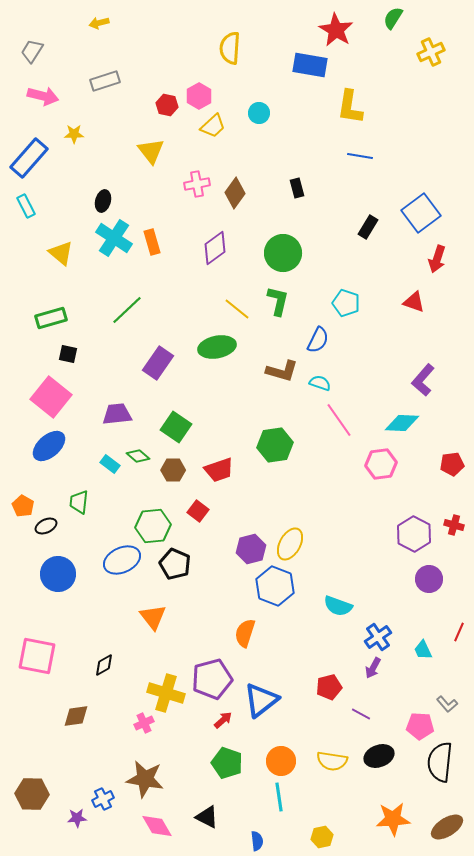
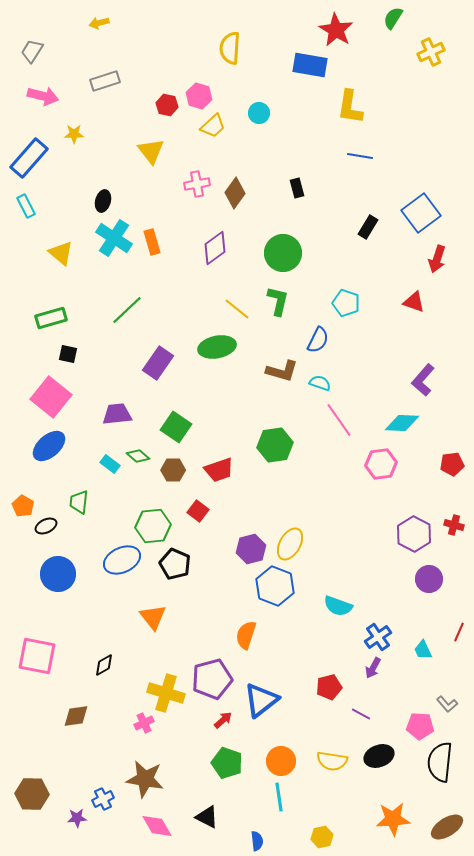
pink hexagon at (199, 96): rotated 15 degrees counterclockwise
orange semicircle at (245, 633): moved 1 px right, 2 px down
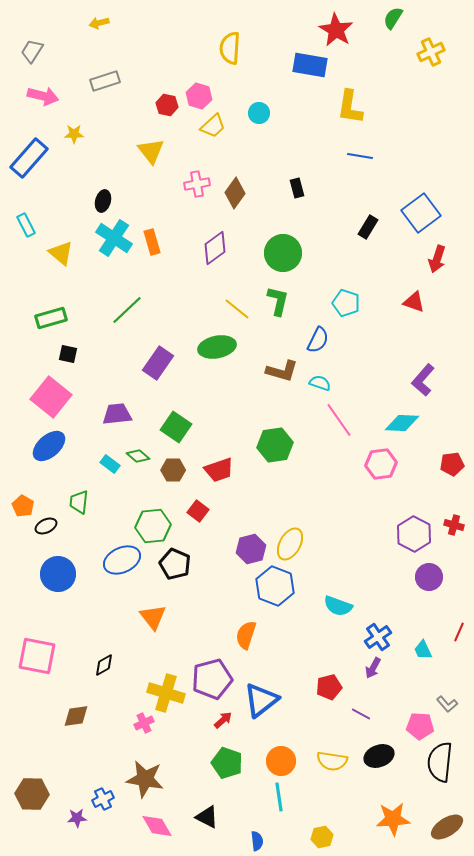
cyan rectangle at (26, 206): moved 19 px down
purple circle at (429, 579): moved 2 px up
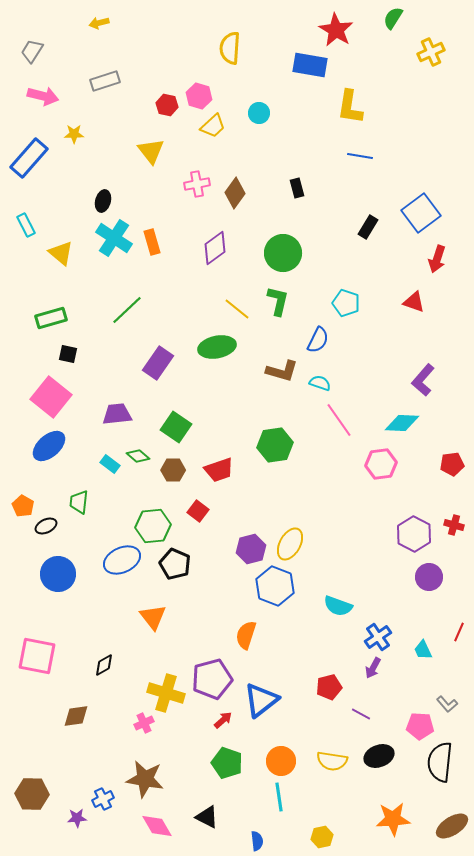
brown ellipse at (447, 827): moved 5 px right, 1 px up
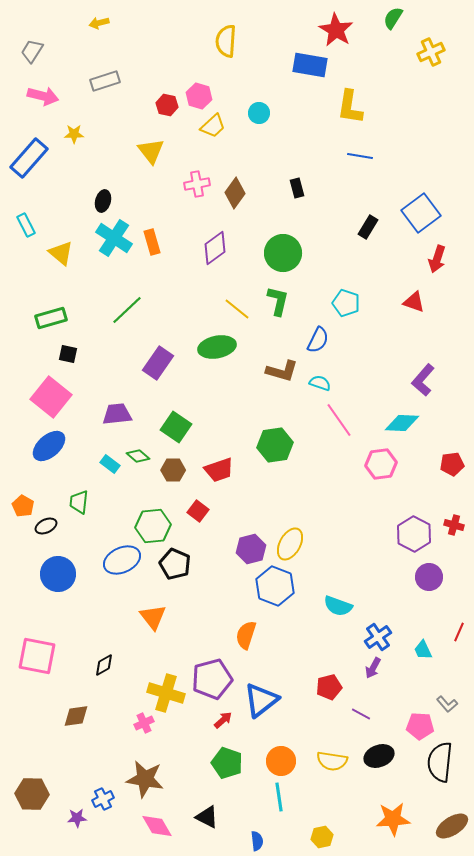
yellow semicircle at (230, 48): moved 4 px left, 7 px up
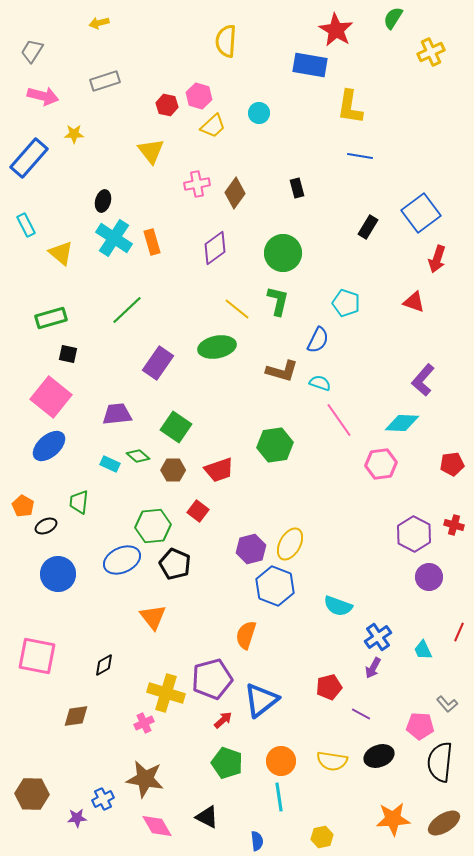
cyan rectangle at (110, 464): rotated 12 degrees counterclockwise
brown ellipse at (452, 826): moved 8 px left, 3 px up
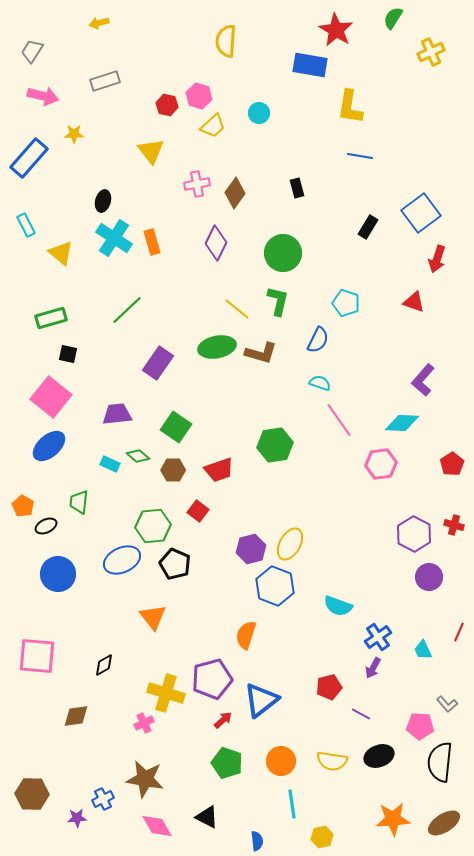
purple diamond at (215, 248): moved 1 px right, 5 px up; rotated 28 degrees counterclockwise
brown L-shape at (282, 371): moved 21 px left, 18 px up
red pentagon at (452, 464): rotated 25 degrees counterclockwise
pink square at (37, 656): rotated 6 degrees counterclockwise
cyan line at (279, 797): moved 13 px right, 7 px down
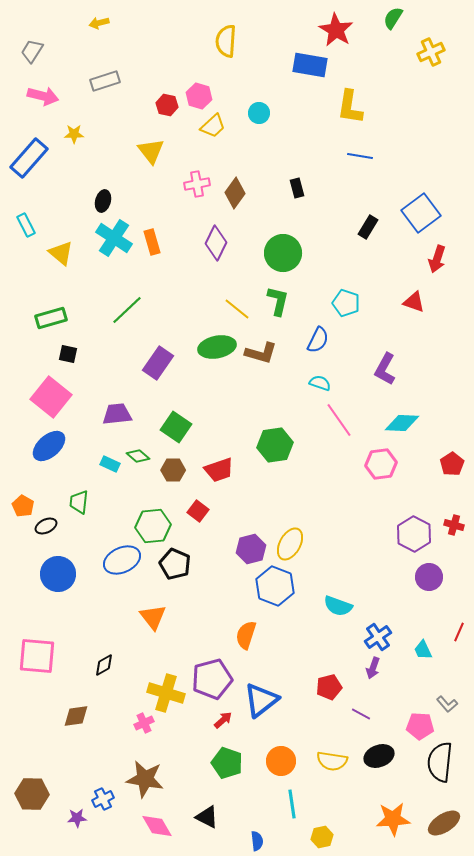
purple L-shape at (423, 380): moved 38 px left, 11 px up; rotated 12 degrees counterclockwise
purple arrow at (373, 668): rotated 10 degrees counterclockwise
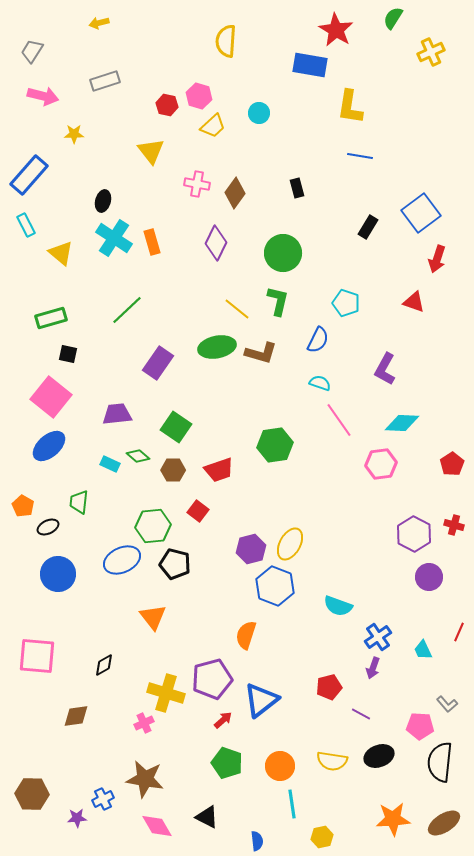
blue rectangle at (29, 158): moved 17 px down
pink cross at (197, 184): rotated 20 degrees clockwise
black ellipse at (46, 526): moved 2 px right, 1 px down
black pentagon at (175, 564): rotated 8 degrees counterclockwise
orange circle at (281, 761): moved 1 px left, 5 px down
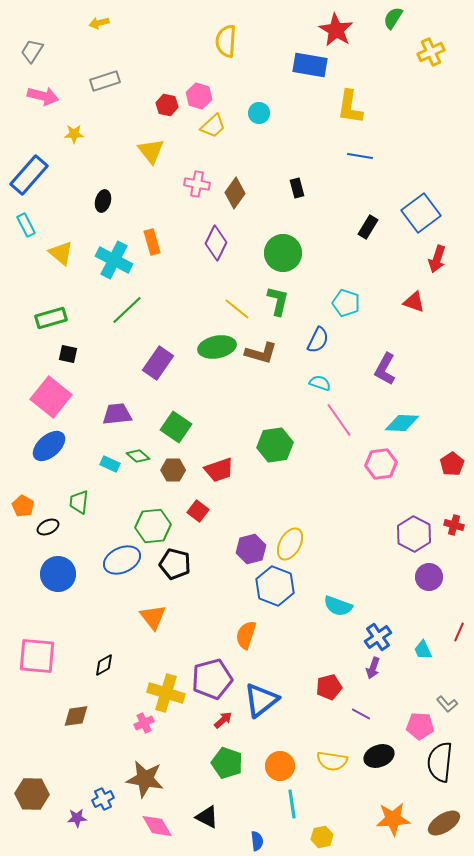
cyan cross at (114, 238): moved 22 px down; rotated 6 degrees counterclockwise
